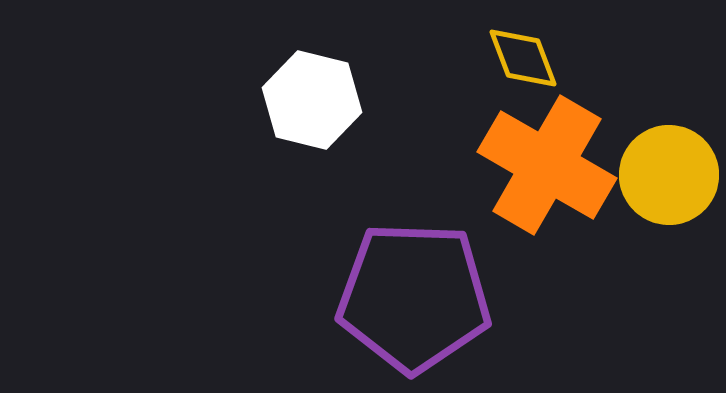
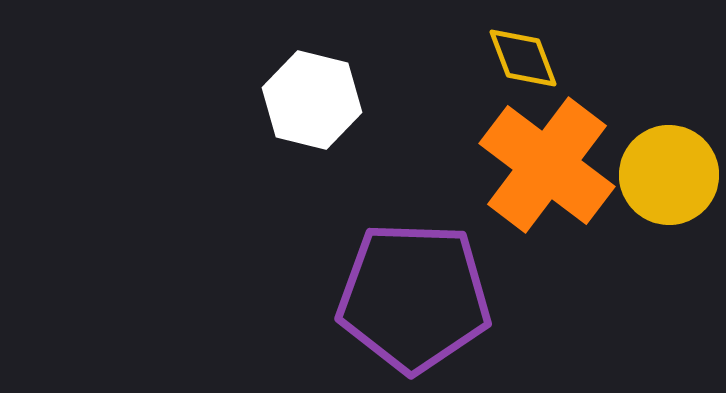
orange cross: rotated 7 degrees clockwise
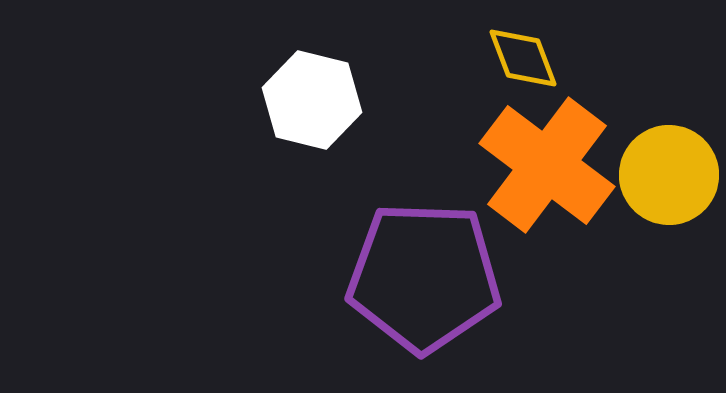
purple pentagon: moved 10 px right, 20 px up
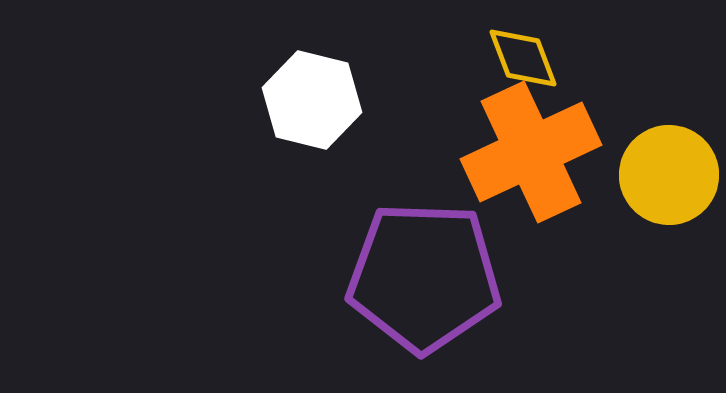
orange cross: moved 16 px left, 13 px up; rotated 28 degrees clockwise
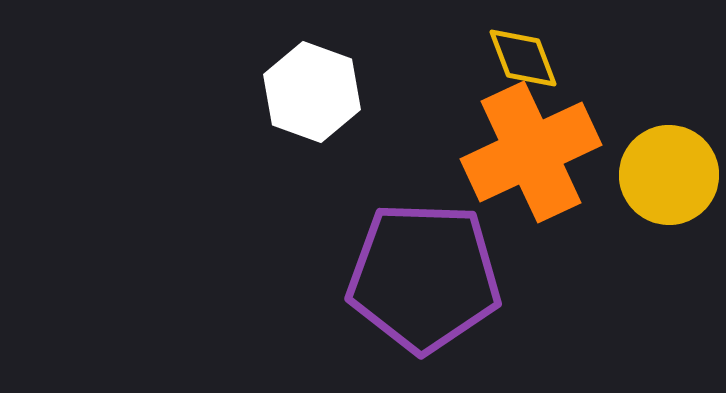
white hexagon: moved 8 px up; rotated 6 degrees clockwise
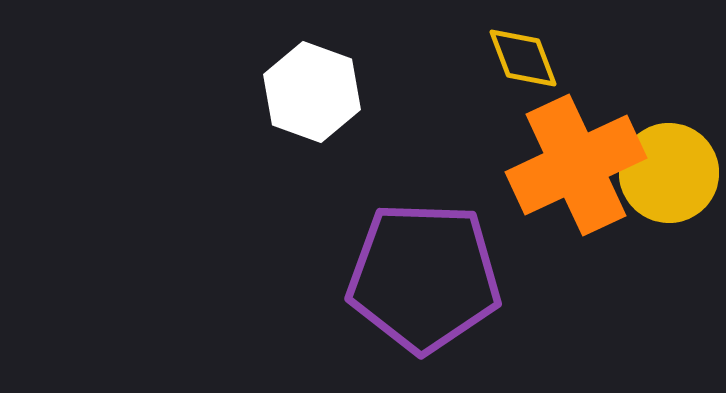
orange cross: moved 45 px right, 13 px down
yellow circle: moved 2 px up
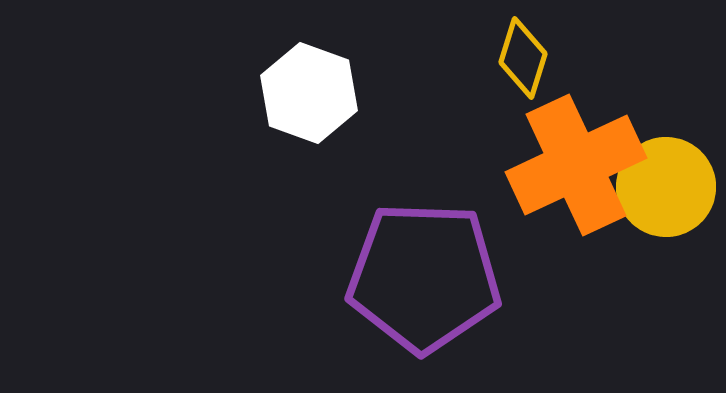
yellow diamond: rotated 38 degrees clockwise
white hexagon: moved 3 px left, 1 px down
yellow circle: moved 3 px left, 14 px down
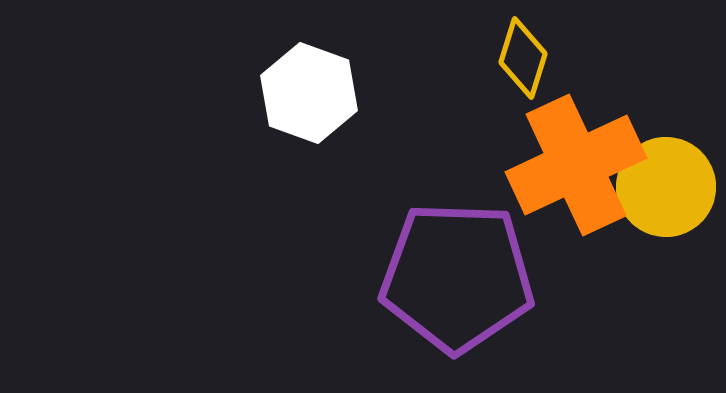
purple pentagon: moved 33 px right
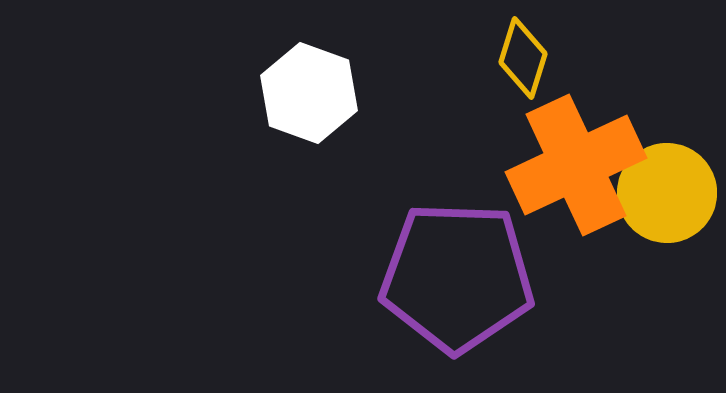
yellow circle: moved 1 px right, 6 px down
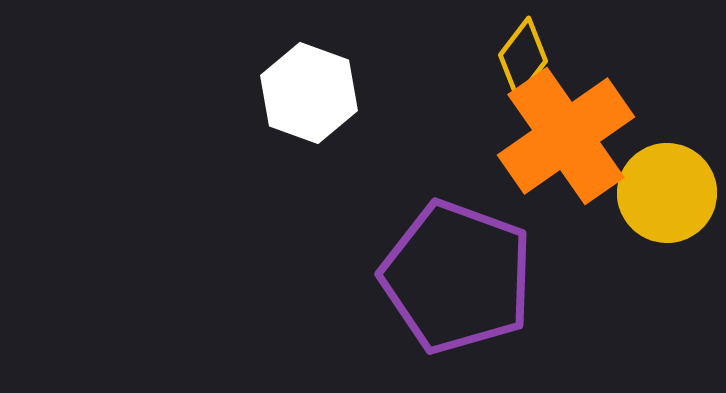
yellow diamond: rotated 20 degrees clockwise
orange cross: moved 10 px left, 29 px up; rotated 10 degrees counterclockwise
purple pentagon: rotated 18 degrees clockwise
